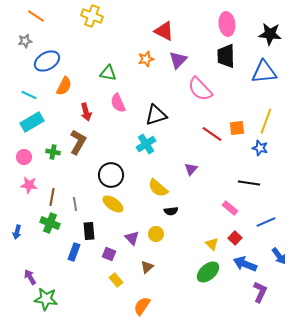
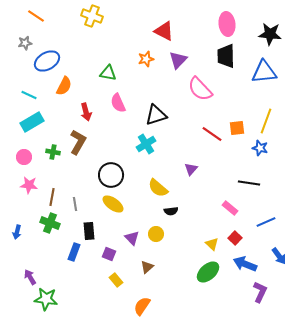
gray star at (25, 41): moved 2 px down
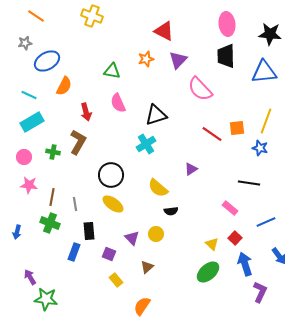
green triangle at (108, 73): moved 4 px right, 2 px up
purple triangle at (191, 169): rotated 16 degrees clockwise
blue arrow at (245, 264): rotated 50 degrees clockwise
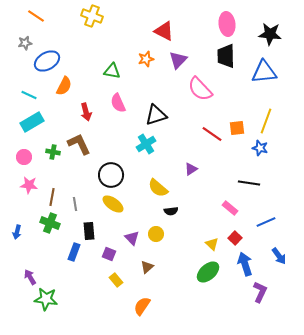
brown L-shape at (78, 142): moved 1 px right, 2 px down; rotated 55 degrees counterclockwise
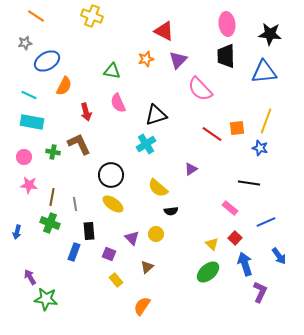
cyan rectangle at (32, 122): rotated 40 degrees clockwise
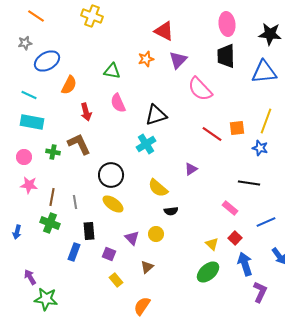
orange semicircle at (64, 86): moved 5 px right, 1 px up
gray line at (75, 204): moved 2 px up
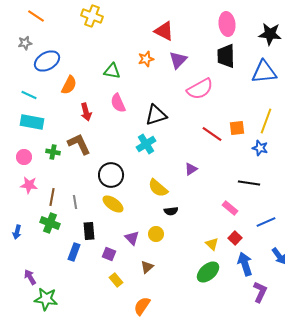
pink semicircle at (200, 89): rotated 76 degrees counterclockwise
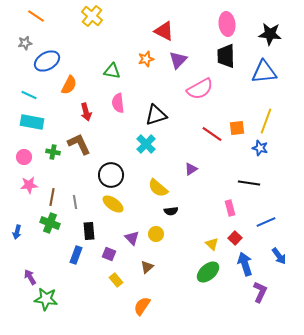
yellow cross at (92, 16): rotated 20 degrees clockwise
pink semicircle at (118, 103): rotated 18 degrees clockwise
cyan cross at (146, 144): rotated 12 degrees counterclockwise
pink star at (29, 185): rotated 12 degrees counterclockwise
pink rectangle at (230, 208): rotated 35 degrees clockwise
blue rectangle at (74, 252): moved 2 px right, 3 px down
